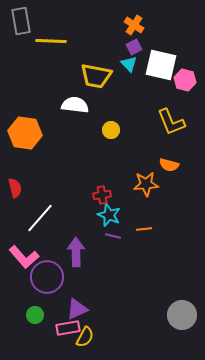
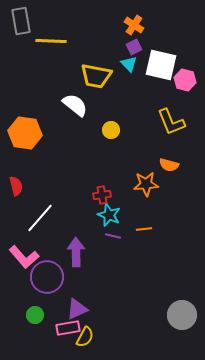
white semicircle: rotated 32 degrees clockwise
red semicircle: moved 1 px right, 2 px up
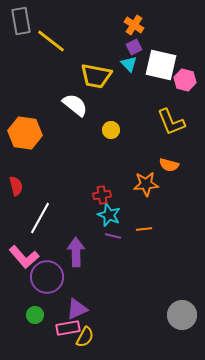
yellow line: rotated 36 degrees clockwise
white line: rotated 12 degrees counterclockwise
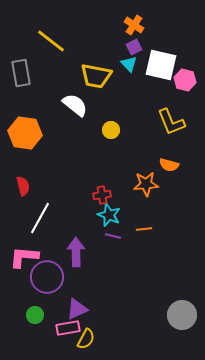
gray rectangle: moved 52 px down
red semicircle: moved 7 px right
pink L-shape: rotated 136 degrees clockwise
yellow semicircle: moved 1 px right, 2 px down
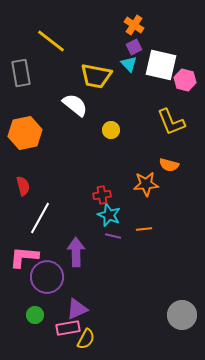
orange hexagon: rotated 20 degrees counterclockwise
